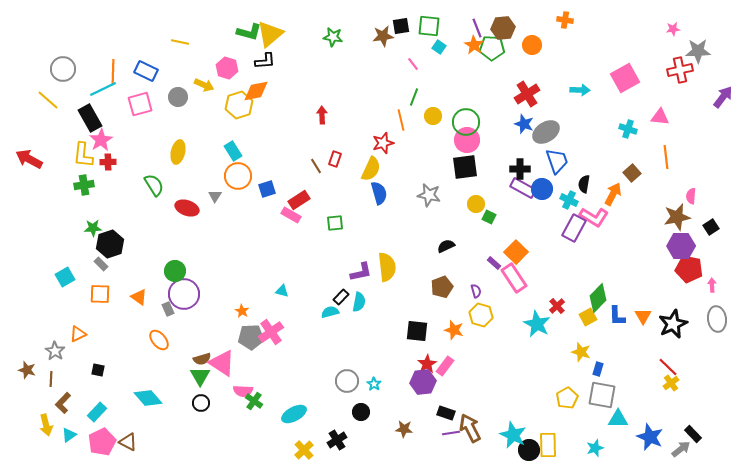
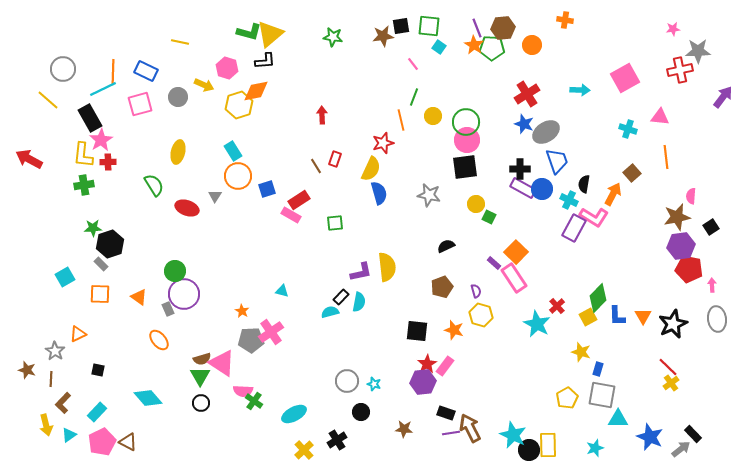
purple hexagon at (681, 246): rotated 8 degrees counterclockwise
gray pentagon at (251, 337): moved 3 px down
cyan star at (374, 384): rotated 16 degrees counterclockwise
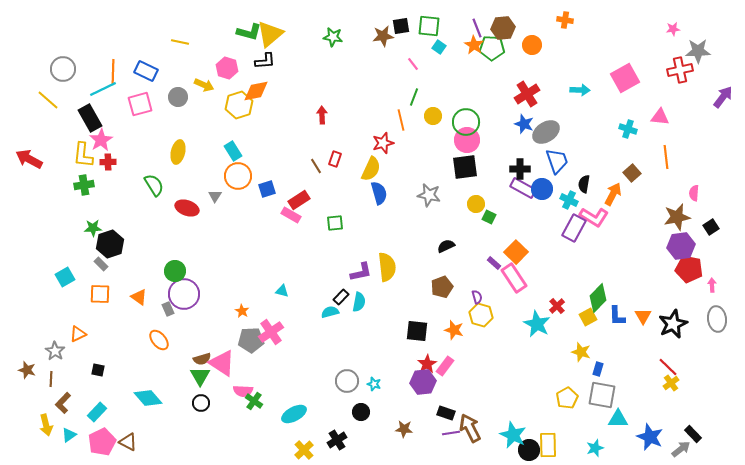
pink semicircle at (691, 196): moved 3 px right, 3 px up
purple semicircle at (476, 291): moved 1 px right, 6 px down
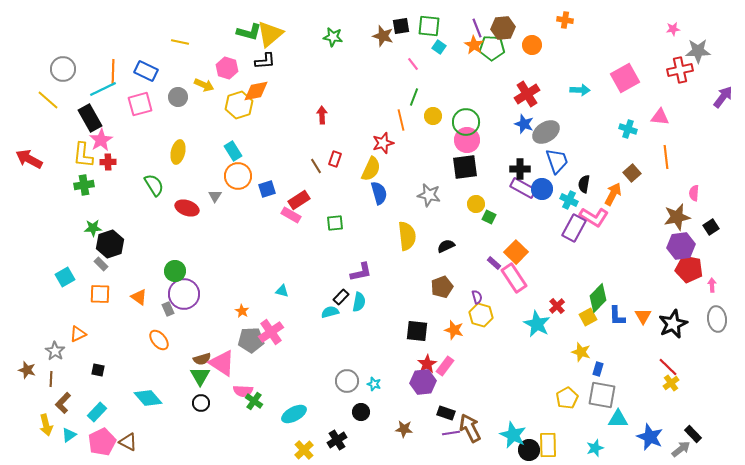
brown star at (383, 36): rotated 25 degrees clockwise
yellow semicircle at (387, 267): moved 20 px right, 31 px up
